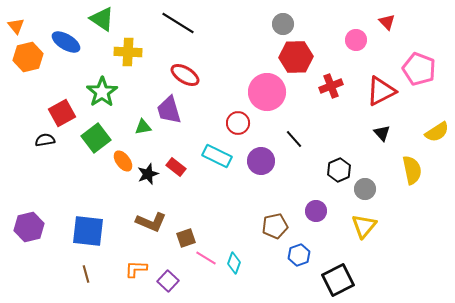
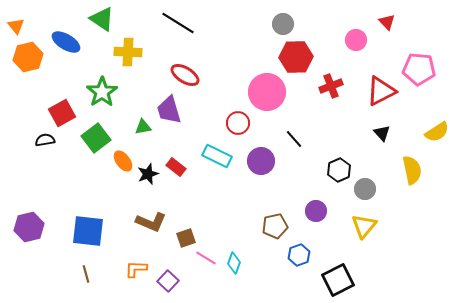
pink pentagon at (419, 69): rotated 16 degrees counterclockwise
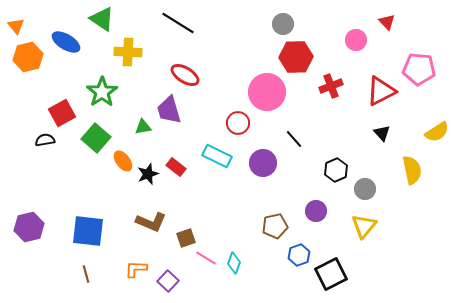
green square at (96, 138): rotated 12 degrees counterclockwise
purple circle at (261, 161): moved 2 px right, 2 px down
black hexagon at (339, 170): moved 3 px left
black square at (338, 280): moved 7 px left, 6 px up
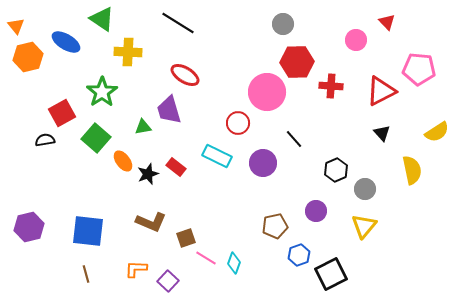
red hexagon at (296, 57): moved 1 px right, 5 px down
red cross at (331, 86): rotated 25 degrees clockwise
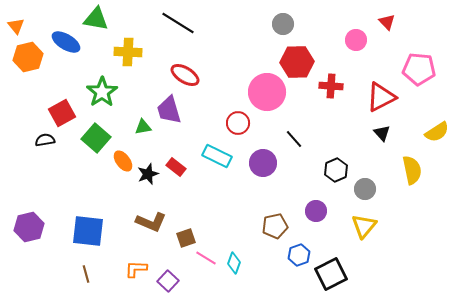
green triangle at (102, 19): moved 6 px left; rotated 24 degrees counterclockwise
red triangle at (381, 91): moved 6 px down
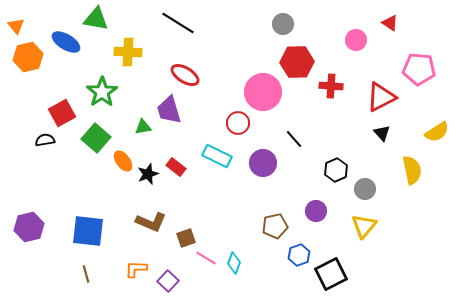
red triangle at (387, 22): moved 3 px right, 1 px down; rotated 12 degrees counterclockwise
pink circle at (267, 92): moved 4 px left
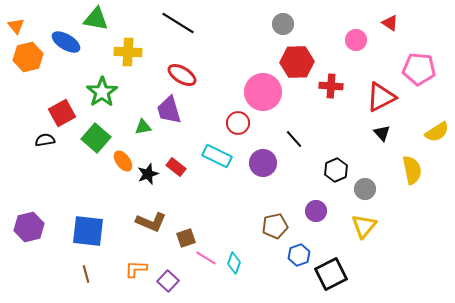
red ellipse at (185, 75): moved 3 px left
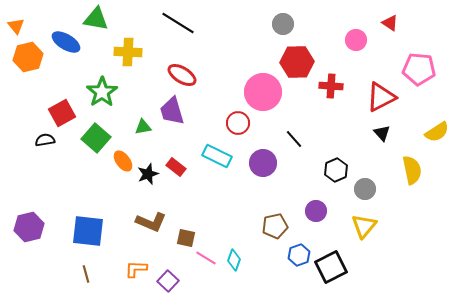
purple trapezoid at (169, 110): moved 3 px right, 1 px down
brown square at (186, 238): rotated 30 degrees clockwise
cyan diamond at (234, 263): moved 3 px up
black square at (331, 274): moved 7 px up
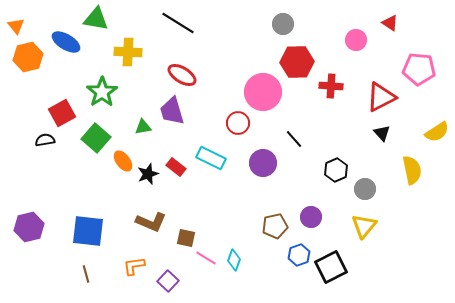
cyan rectangle at (217, 156): moved 6 px left, 2 px down
purple circle at (316, 211): moved 5 px left, 6 px down
orange L-shape at (136, 269): moved 2 px left, 3 px up; rotated 10 degrees counterclockwise
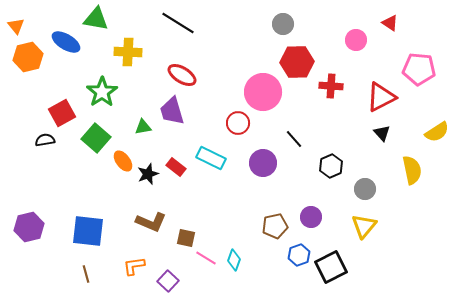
black hexagon at (336, 170): moved 5 px left, 4 px up
